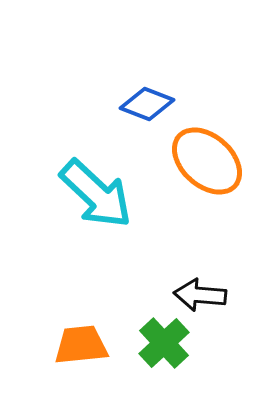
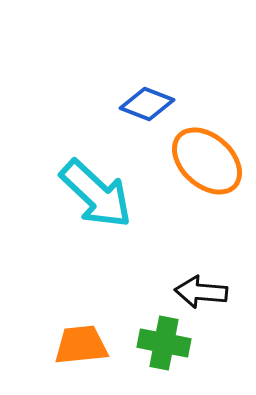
black arrow: moved 1 px right, 3 px up
green cross: rotated 36 degrees counterclockwise
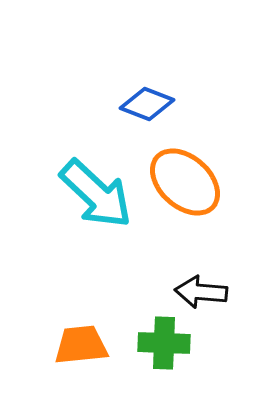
orange ellipse: moved 22 px left, 21 px down
green cross: rotated 9 degrees counterclockwise
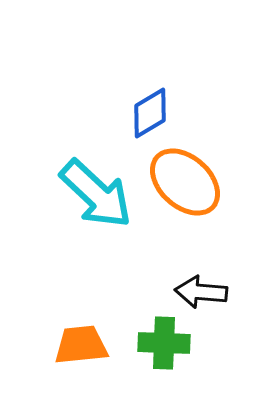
blue diamond: moved 3 px right, 9 px down; rotated 52 degrees counterclockwise
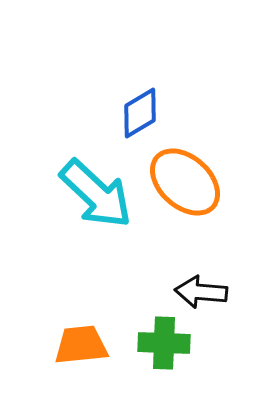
blue diamond: moved 10 px left
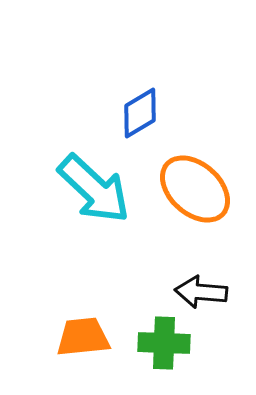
orange ellipse: moved 10 px right, 7 px down
cyan arrow: moved 2 px left, 5 px up
orange trapezoid: moved 2 px right, 8 px up
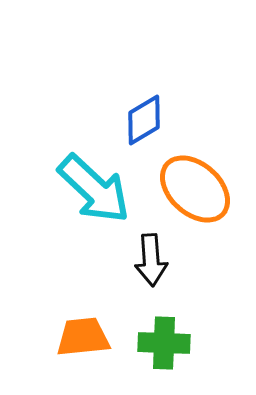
blue diamond: moved 4 px right, 7 px down
black arrow: moved 50 px left, 32 px up; rotated 99 degrees counterclockwise
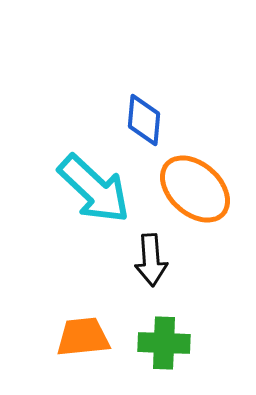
blue diamond: rotated 54 degrees counterclockwise
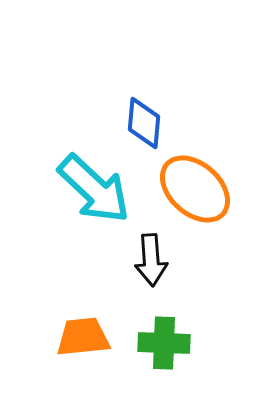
blue diamond: moved 3 px down
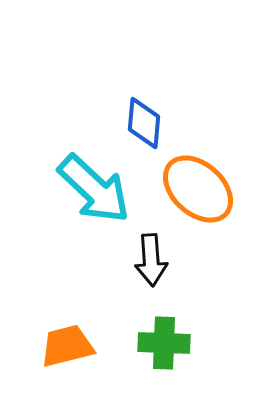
orange ellipse: moved 3 px right
orange trapezoid: moved 16 px left, 9 px down; rotated 8 degrees counterclockwise
